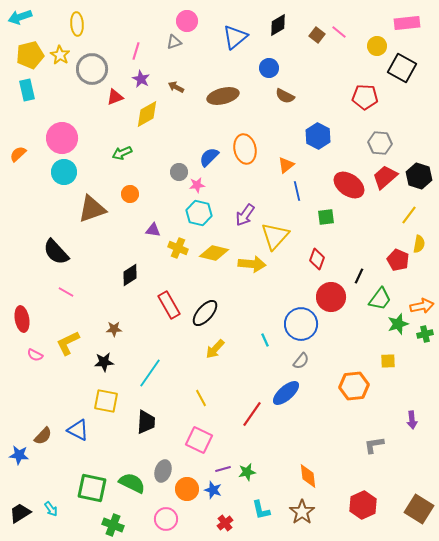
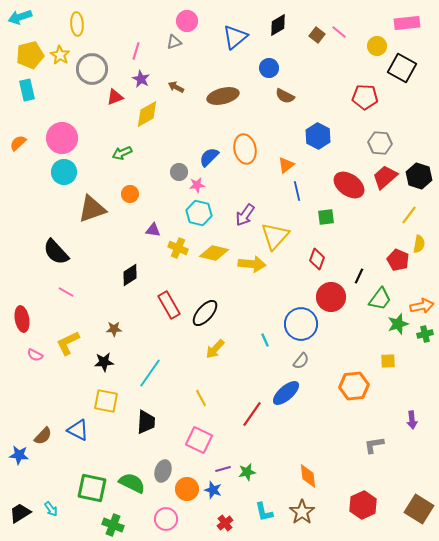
orange semicircle at (18, 154): moved 11 px up
cyan L-shape at (261, 510): moved 3 px right, 2 px down
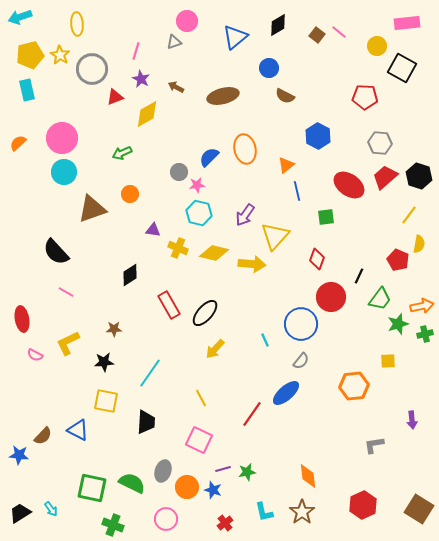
orange circle at (187, 489): moved 2 px up
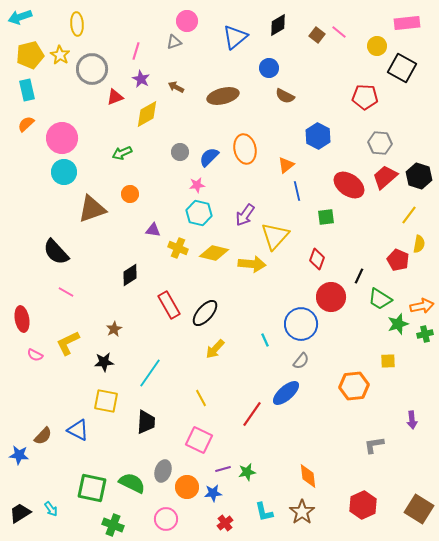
orange semicircle at (18, 143): moved 8 px right, 19 px up
gray circle at (179, 172): moved 1 px right, 20 px up
green trapezoid at (380, 299): rotated 85 degrees clockwise
brown star at (114, 329): rotated 28 degrees counterclockwise
blue star at (213, 490): moved 3 px down; rotated 24 degrees counterclockwise
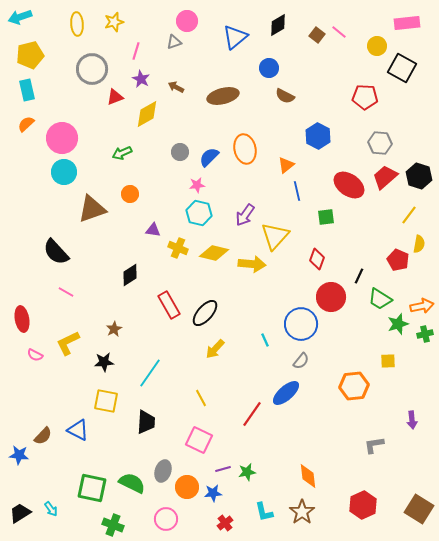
yellow star at (60, 55): moved 54 px right, 33 px up; rotated 24 degrees clockwise
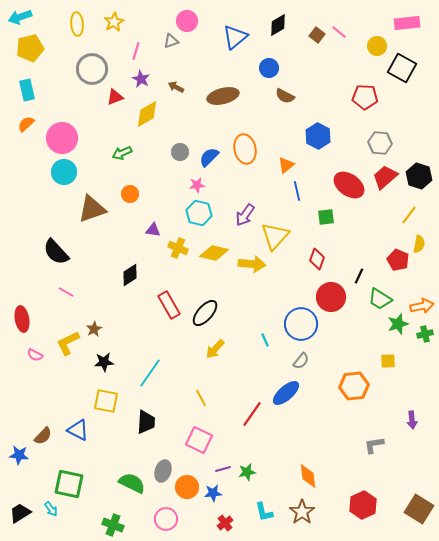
yellow star at (114, 22): rotated 12 degrees counterclockwise
gray triangle at (174, 42): moved 3 px left, 1 px up
yellow pentagon at (30, 55): moved 7 px up
brown star at (114, 329): moved 20 px left
green square at (92, 488): moved 23 px left, 4 px up
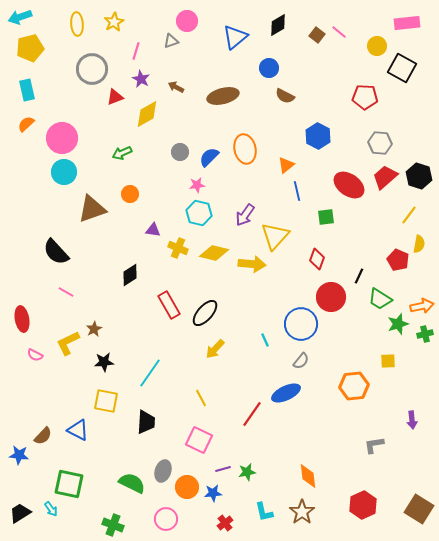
blue ellipse at (286, 393): rotated 16 degrees clockwise
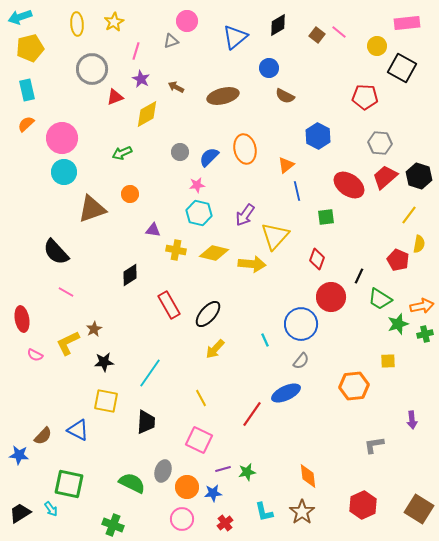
yellow cross at (178, 248): moved 2 px left, 2 px down; rotated 12 degrees counterclockwise
black ellipse at (205, 313): moved 3 px right, 1 px down
pink circle at (166, 519): moved 16 px right
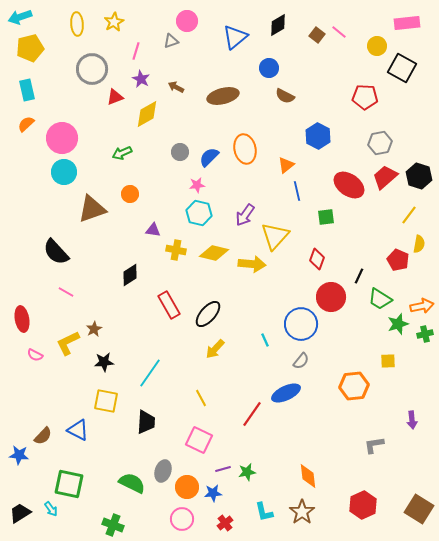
gray hexagon at (380, 143): rotated 15 degrees counterclockwise
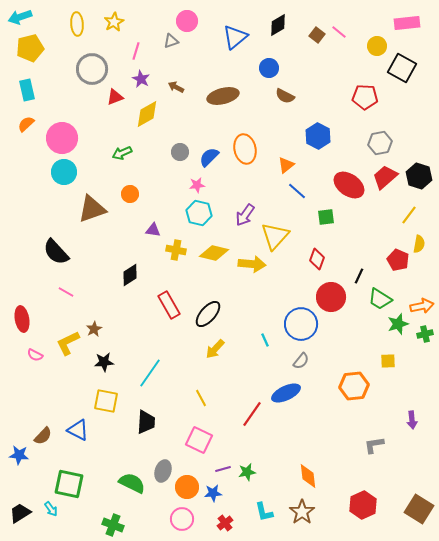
blue line at (297, 191): rotated 36 degrees counterclockwise
